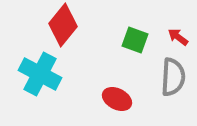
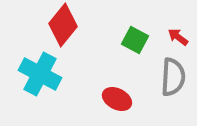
green square: rotated 8 degrees clockwise
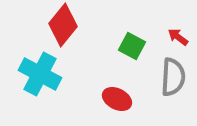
green square: moved 3 px left, 6 px down
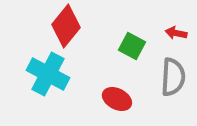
red diamond: moved 3 px right, 1 px down
red arrow: moved 2 px left, 4 px up; rotated 25 degrees counterclockwise
cyan cross: moved 8 px right
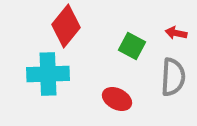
cyan cross: rotated 30 degrees counterclockwise
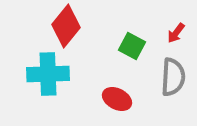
red arrow: rotated 65 degrees counterclockwise
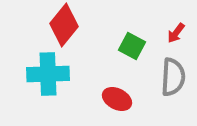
red diamond: moved 2 px left, 1 px up
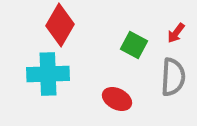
red diamond: moved 4 px left; rotated 9 degrees counterclockwise
green square: moved 2 px right, 1 px up
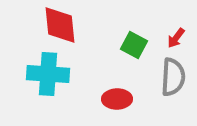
red diamond: rotated 36 degrees counterclockwise
red arrow: moved 5 px down
cyan cross: rotated 6 degrees clockwise
red ellipse: rotated 28 degrees counterclockwise
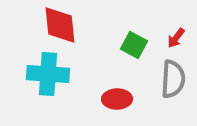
gray semicircle: moved 2 px down
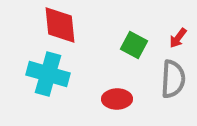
red arrow: moved 2 px right
cyan cross: rotated 12 degrees clockwise
